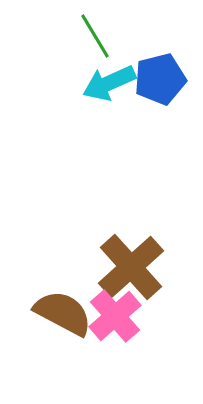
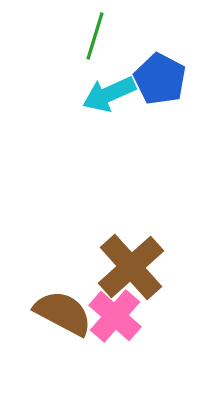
green line: rotated 48 degrees clockwise
blue pentagon: rotated 30 degrees counterclockwise
cyan arrow: moved 11 px down
pink cross: rotated 8 degrees counterclockwise
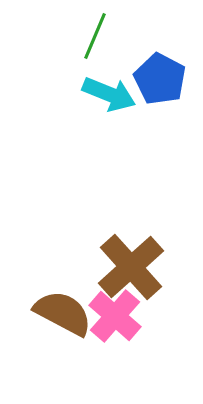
green line: rotated 6 degrees clockwise
cyan arrow: rotated 134 degrees counterclockwise
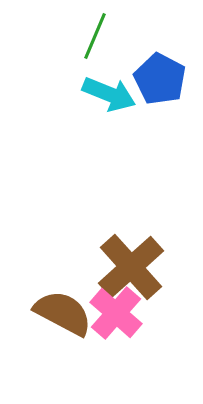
pink cross: moved 1 px right, 3 px up
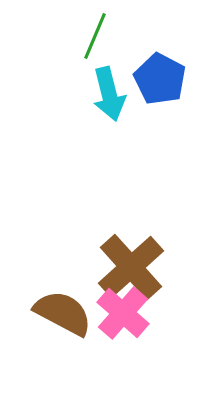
cyan arrow: rotated 54 degrees clockwise
pink cross: moved 7 px right
